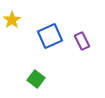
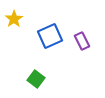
yellow star: moved 2 px right, 1 px up
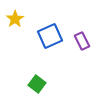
yellow star: moved 1 px right
green square: moved 1 px right, 5 px down
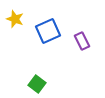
yellow star: rotated 18 degrees counterclockwise
blue square: moved 2 px left, 5 px up
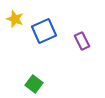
blue square: moved 4 px left
green square: moved 3 px left
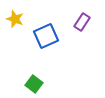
blue square: moved 2 px right, 5 px down
purple rectangle: moved 19 px up; rotated 60 degrees clockwise
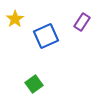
yellow star: rotated 18 degrees clockwise
green square: rotated 18 degrees clockwise
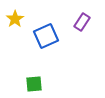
green square: rotated 30 degrees clockwise
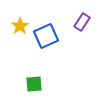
yellow star: moved 5 px right, 7 px down
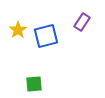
yellow star: moved 2 px left, 4 px down
blue square: rotated 10 degrees clockwise
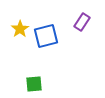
yellow star: moved 2 px right, 1 px up
